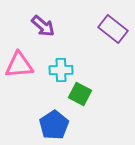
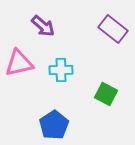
pink triangle: moved 2 px up; rotated 8 degrees counterclockwise
green square: moved 26 px right
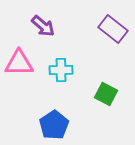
pink triangle: rotated 12 degrees clockwise
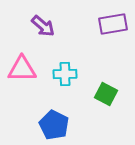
purple rectangle: moved 5 px up; rotated 48 degrees counterclockwise
pink triangle: moved 3 px right, 6 px down
cyan cross: moved 4 px right, 4 px down
blue pentagon: rotated 12 degrees counterclockwise
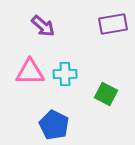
pink triangle: moved 8 px right, 3 px down
